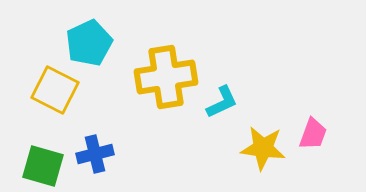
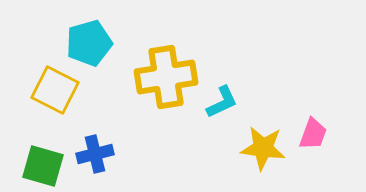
cyan pentagon: rotated 9 degrees clockwise
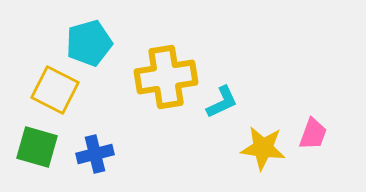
green square: moved 6 px left, 19 px up
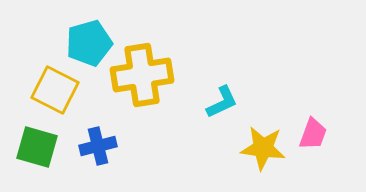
yellow cross: moved 24 px left, 2 px up
blue cross: moved 3 px right, 8 px up
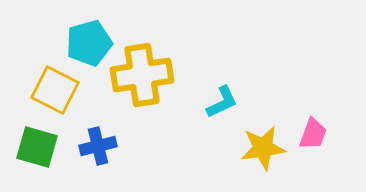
yellow star: rotated 15 degrees counterclockwise
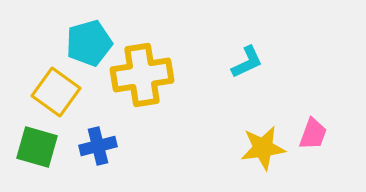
yellow square: moved 1 px right, 2 px down; rotated 9 degrees clockwise
cyan L-shape: moved 25 px right, 40 px up
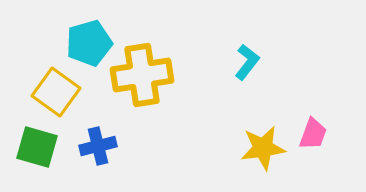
cyan L-shape: rotated 27 degrees counterclockwise
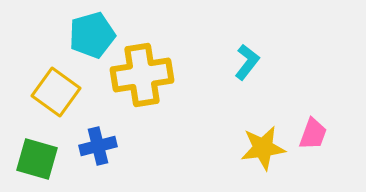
cyan pentagon: moved 3 px right, 8 px up
green square: moved 12 px down
